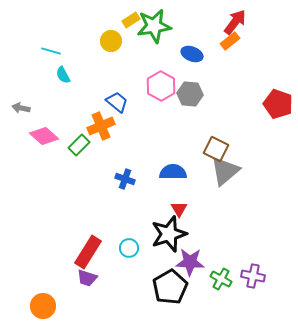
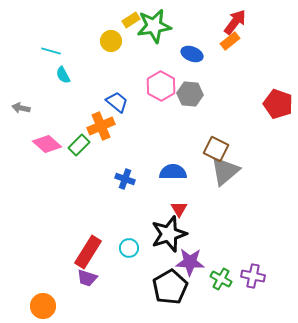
pink diamond: moved 3 px right, 8 px down
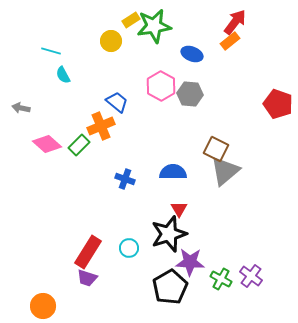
purple cross: moved 2 px left; rotated 25 degrees clockwise
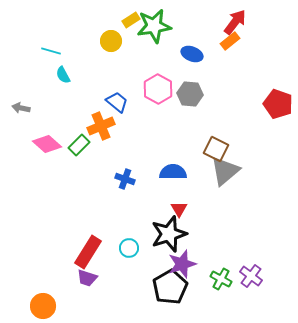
pink hexagon: moved 3 px left, 3 px down
purple star: moved 8 px left, 2 px down; rotated 20 degrees counterclockwise
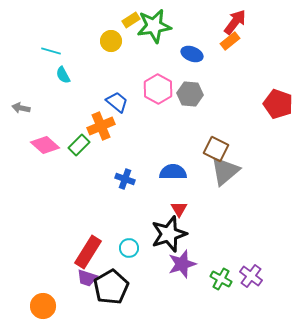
pink diamond: moved 2 px left, 1 px down
black pentagon: moved 59 px left
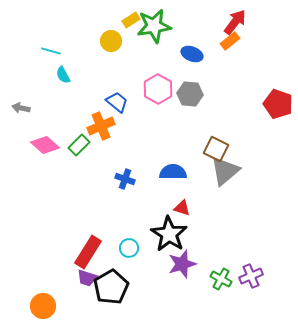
red triangle: moved 3 px right, 1 px up; rotated 42 degrees counterclockwise
black star: rotated 21 degrees counterclockwise
purple cross: rotated 30 degrees clockwise
